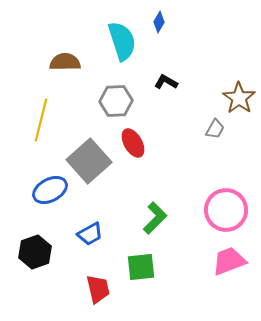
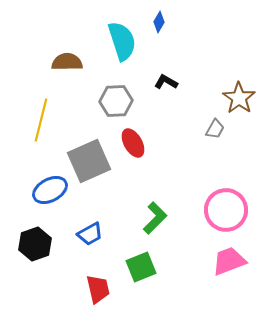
brown semicircle: moved 2 px right
gray square: rotated 18 degrees clockwise
black hexagon: moved 8 px up
green square: rotated 16 degrees counterclockwise
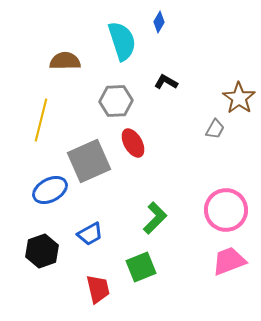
brown semicircle: moved 2 px left, 1 px up
black hexagon: moved 7 px right, 7 px down
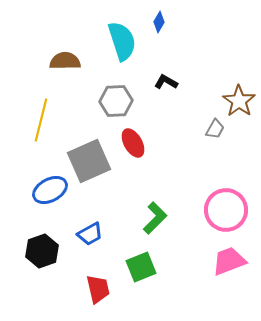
brown star: moved 3 px down
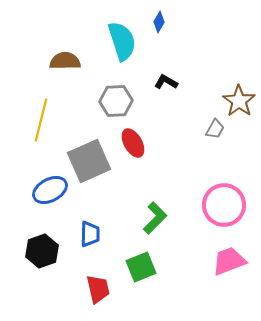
pink circle: moved 2 px left, 5 px up
blue trapezoid: rotated 60 degrees counterclockwise
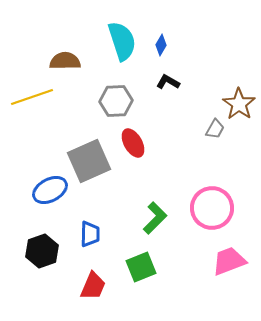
blue diamond: moved 2 px right, 23 px down
black L-shape: moved 2 px right
brown star: moved 3 px down
yellow line: moved 9 px left, 23 px up; rotated 57 degrees clockwise
pink circle: moved 12 px left, 3 px down
red trapezoid: moved 5 px left, 3 px up; rotated 36 degrees clockwise
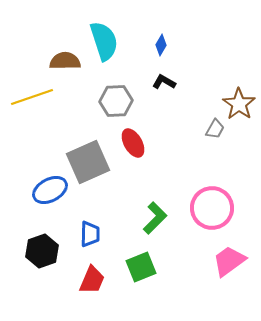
cyan semicircle: moved 18 px left
black L-shape: moved 4 px left
gray square: moved 1 px left, 1 px down
pink trapezoid: rotated 15 degrees counterclockwise
red trapezoid: moved 1 px left, 6 px up
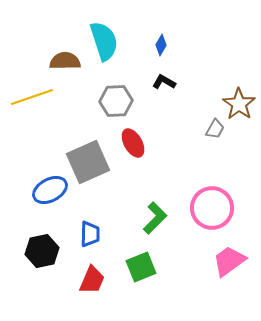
black hexagon: rotated 8 degrees clockwise
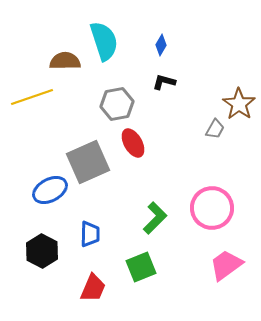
black L-shape: rotated 15 degrees counterclockwise
gray hexagon: moved 1 px right, 3 px down; rotated 8 degrees counterclockwise
black hexagon: rotated 20 degrees counterclockwise
pink trapezoid: moved 3 px left, 4 px down
red trapezoid: moved 1 px right, 8 px down
